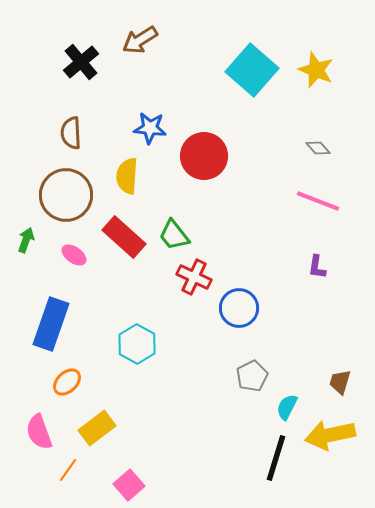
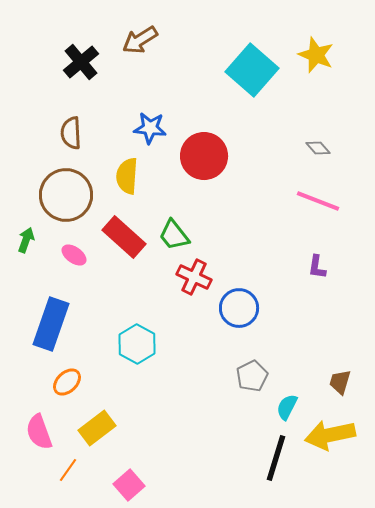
yellow star: moved 15 px up
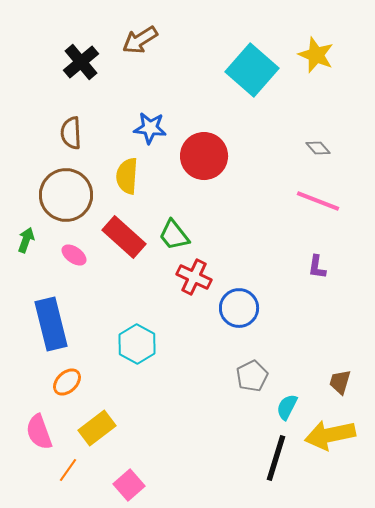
blue rectangle: rotated 33 degrees counterclockwise
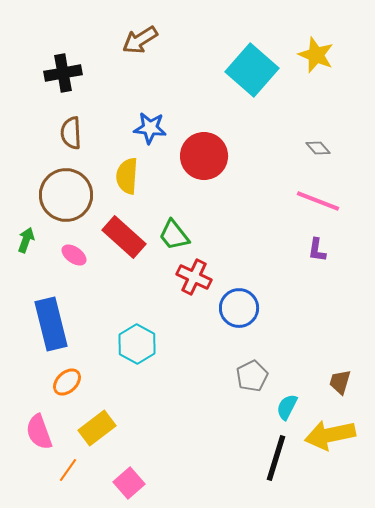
black cross: moved 18 px left, 11 px down; rotated 30 degrees clockwise
purple L-shape: moved 17 px up
pink square: moved 2 px up
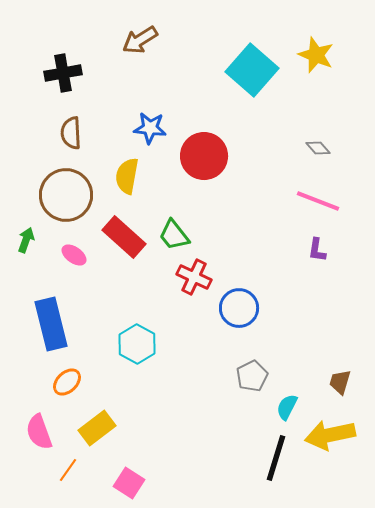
yellow semicircle: rotated 6 degrees clockwise
pink square: rotated 16 degrees counterclockwise
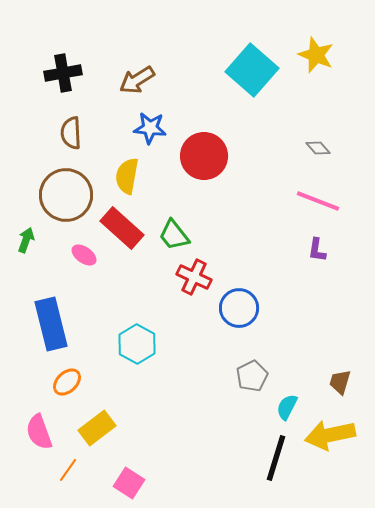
brown arrow: moved 3 px left, 40 px down
red rectangle: moved 2 px left, 9 px up
pink ellipse: moved 10 px right
